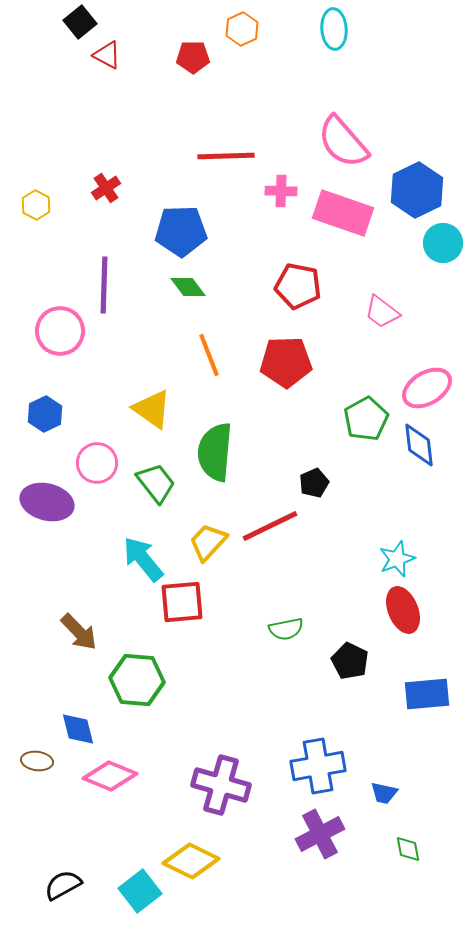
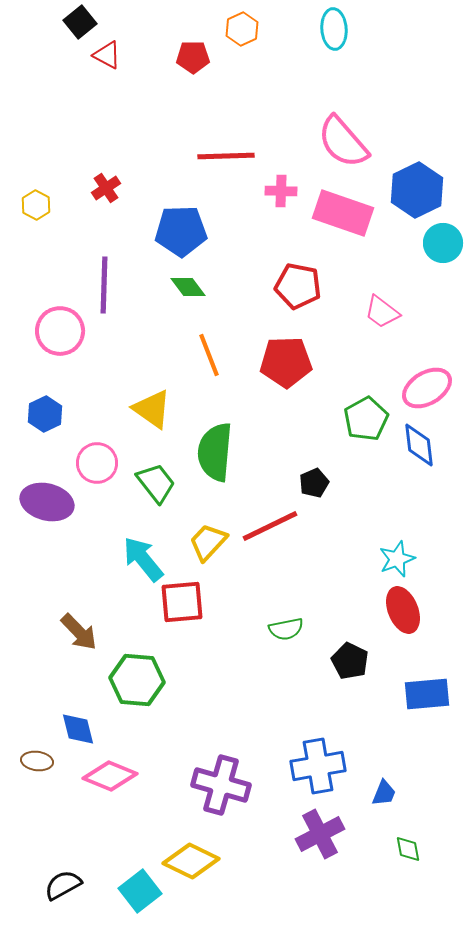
blue trapezoid at (384, 793): rotated 80 degrees counterclockwise
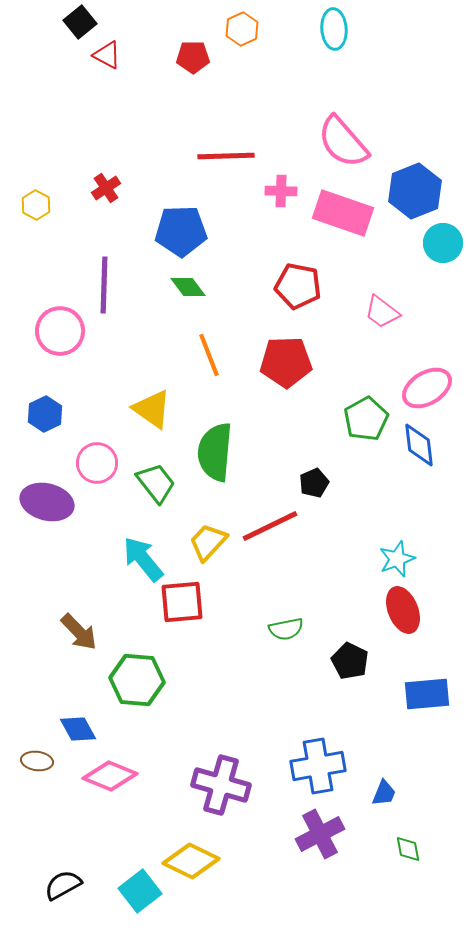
blue hexagon at (417, 190): moved 2 px left, 1 px down; rotated 4 degrees clockwise
blue diamond at (78, 729): rotated 15 degrees counterclockwise
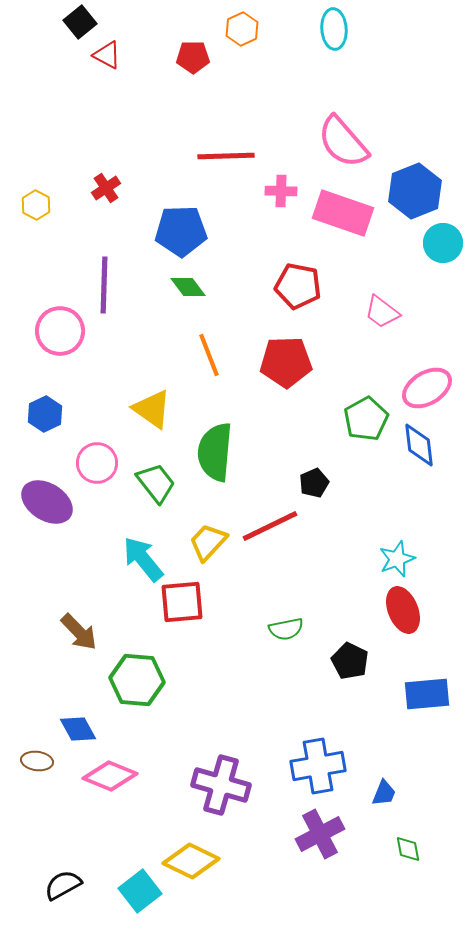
purple ellipse at (47, 502): rotated 18 degrees clockwise
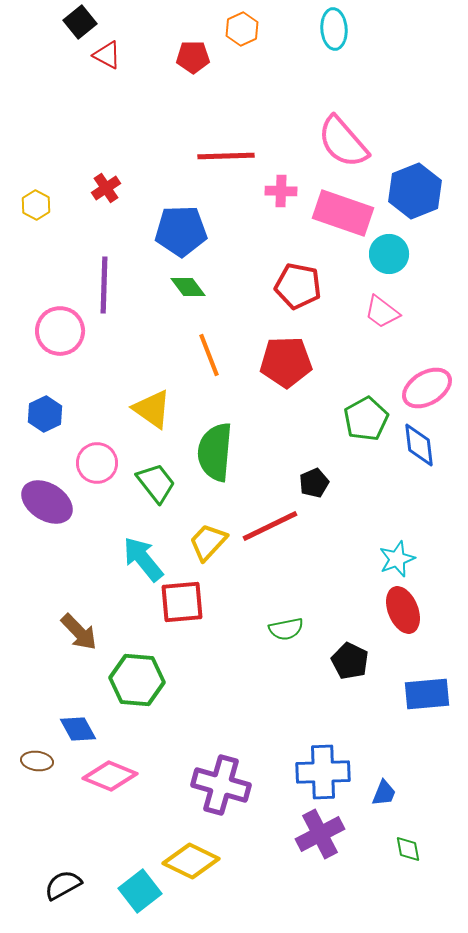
cyan circle at (443, 243): moved 54 px left, 11 px down
blue cross at (318, 766): moved 5 px right, 6 px down; rotated 8 degrees clockwise
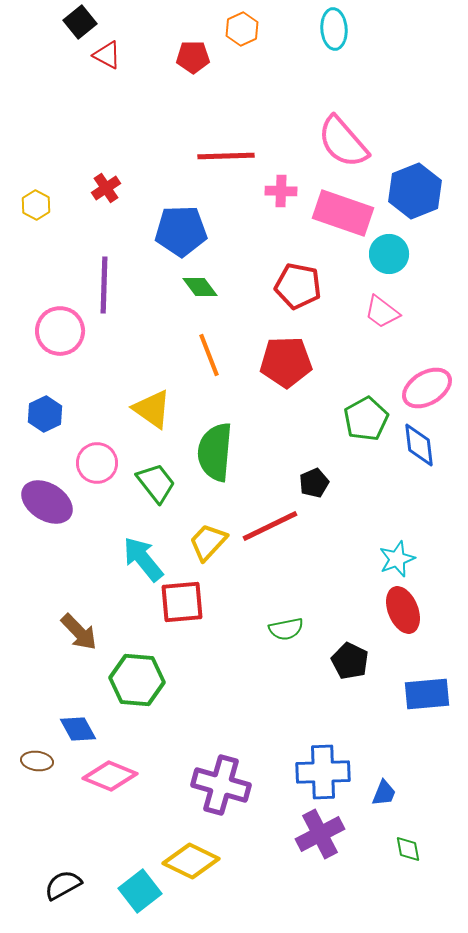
green diamond at (188, 287): moved 12 px right
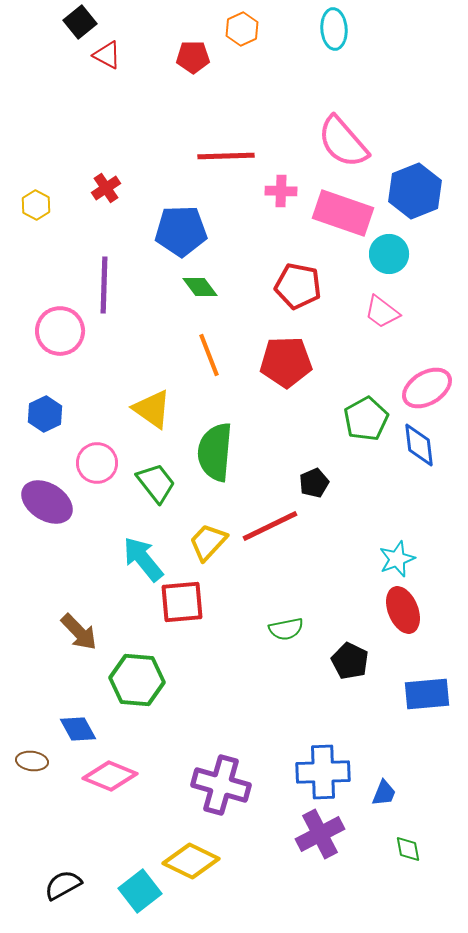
brown ellipse at (37, 761): moved 5 px left
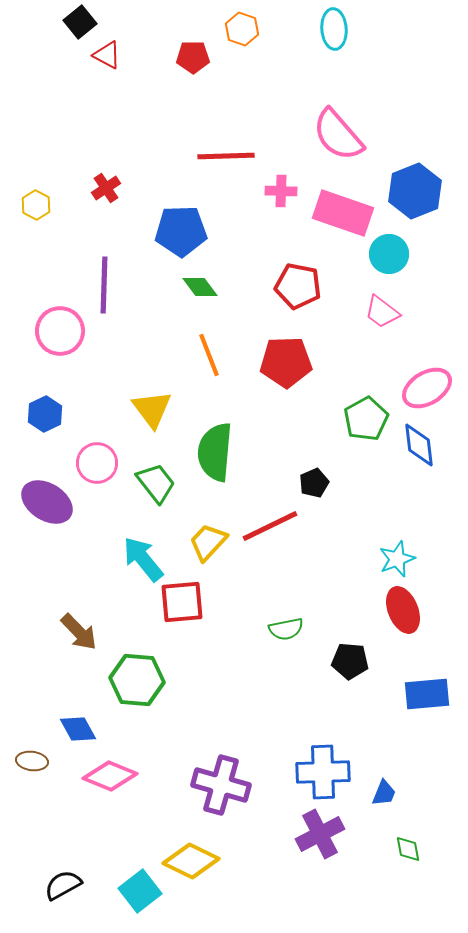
orange hexagon at (242, 29): rotated 16 degrees counterclockwise
pink semicircle at (343, 142): moved 5 px left, 7 px up
yellow triangle at (152, 409): rotated 18 degrees clockwise
black pentagon at (350, 661): rotated 21 degrees counterclockwise
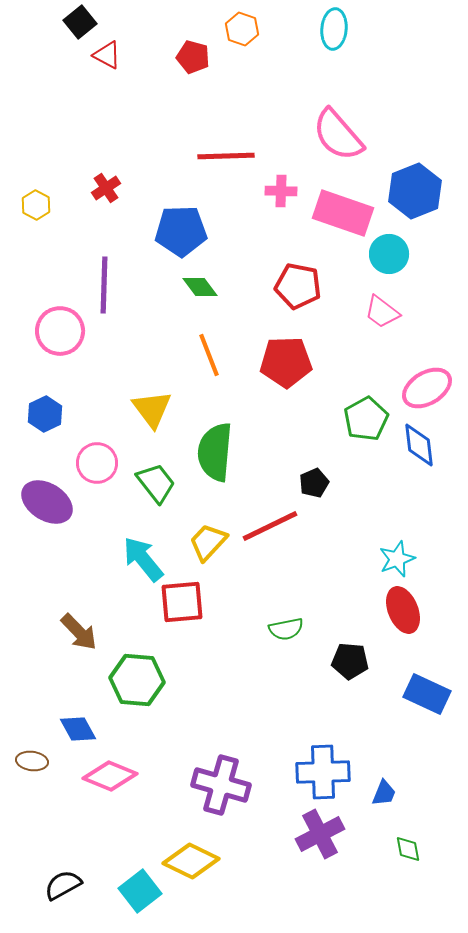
cyan ellipse at (334, 29): rotated 9 degrees clockwise
red pentagon at (193, 57): rotated 16 degrees clockwise
blue rectangle at (427, 694): rotated 30 degrees clockwise
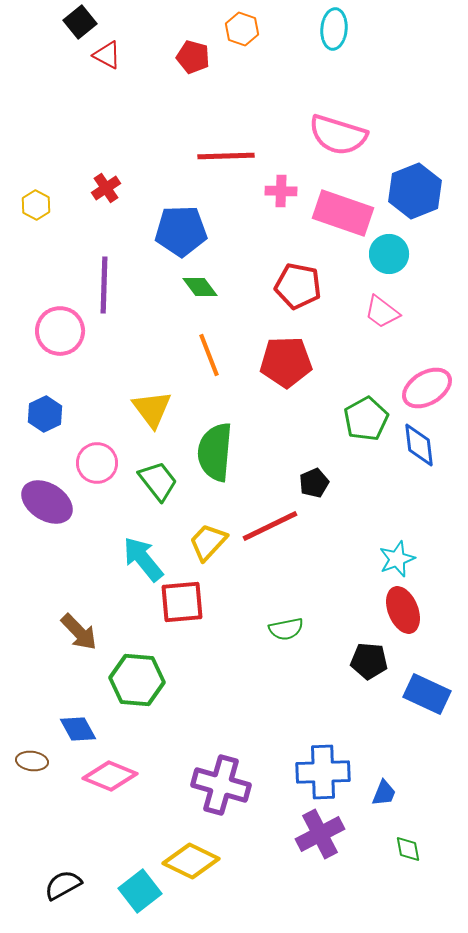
pink semicircle at (338, 135): rotated 32 degrees counterclockwise
green trapezoid at (156, 483): moved 2 px right, 2 px up
black pentagon at (350, 661): moved 19 px right
